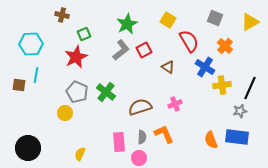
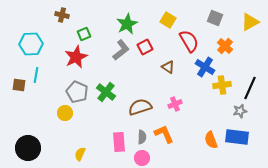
red square: moved 1 px right, 3 px up
pink circle: moved 3 px right
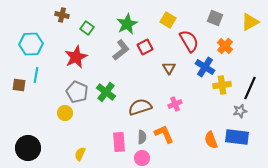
green square: moved 3 px right, 6 px up; rotated 32 degrees counterclockwise
brown triangle: moved 1 px right, 1 px down; rotated 24 degrees clockwise
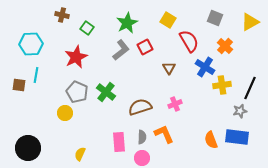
green star: moved 1 px up
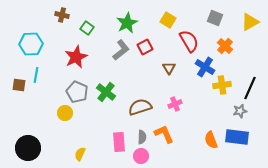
pink circle: moved 1 px left, 2 px up
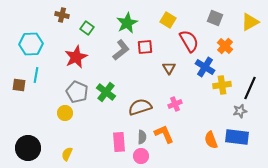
red square: rotated 21 degrees clockwise
yellow semicircle: moved 13 px left
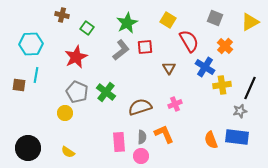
yellow semicircle: moved 1 px right, 2 px up; rotated 80 degrees counterclockwise
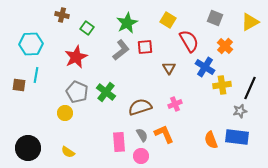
gray semicircle: moved 2 px up; rotated 32 degrees counterclockwise
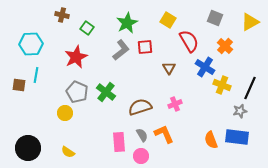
yellow cross: rotated 30 degrees clockwise
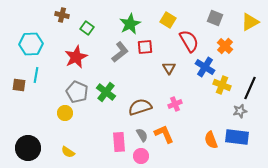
green star: moved 3 px right, 1 px down
gray L-shape: moved 1 px left, 2 px down
